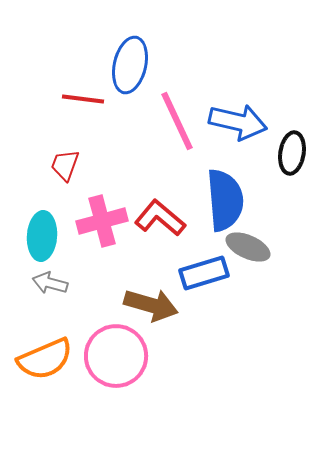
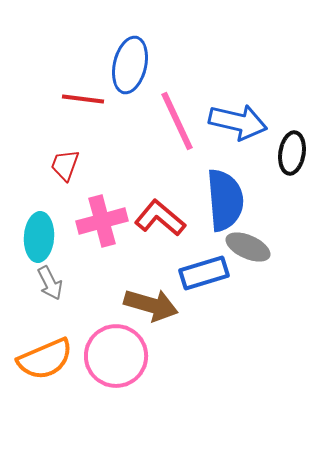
cyan ellipse: moved 3 px left, 1 px down
gray arrow: rotated 132 degrees counterclockwise
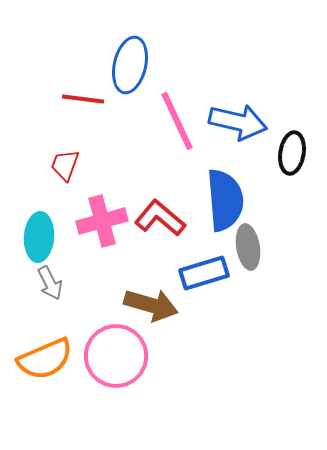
gray ellipse: rotated 57 degrees clockwise
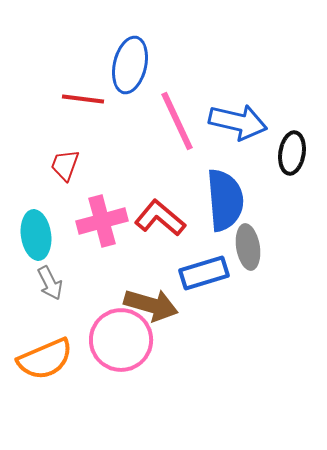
cyan ellipse: moved 3 px left, 2 px up; rotated 12 degrees counterclockwise
pink circle: moved 5 px right, 16 px up
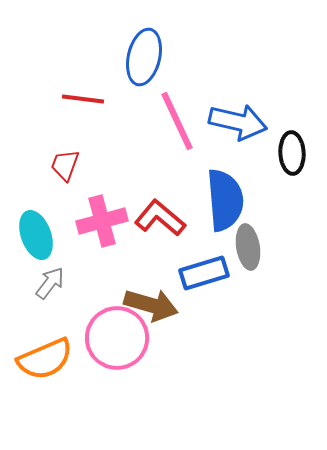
blue ellipse: moved 14 px right, 8 px up
black ellipse: rotated 12 degrees counterclockwise
cyan ellipse: rotated 12 degrees counterclockwise
gray arrow: rotated 116 degrees counterclockwise
pink circle: moved 4 px left, 2 px up
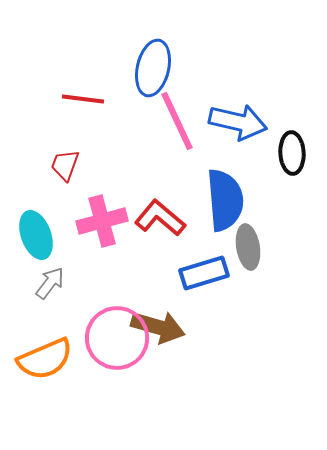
blue ellipse: moved 9 px right, 11 px down
brown arrow: moved 7 px right, 22 px down
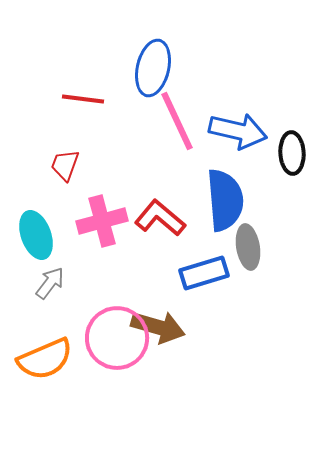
blue arrow: moved 9 px down
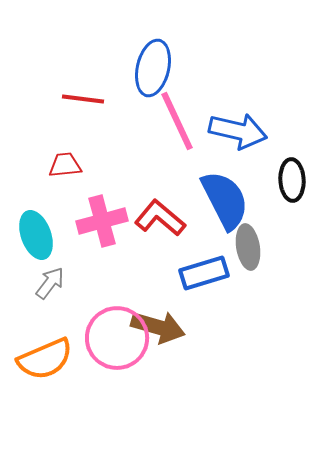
black ellipse: moved 27 px down
red trapezoid: rotated 64 degrees clockwise
blue semicircle: rotated 22 degrees counterclockwise
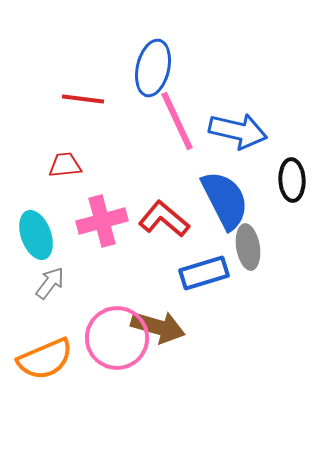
red L-shape: moved 4 px right, 1 px down
